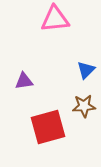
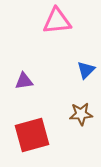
pink triangle: moved 2 px right, 2 px down
brown star: moved 3 px left, 8 px down
red square: moved 16 px left, 8 px down
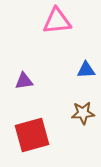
blue triangle: rotated 42 degrees clockwise
brown star: moved 2 px right, 1 px up
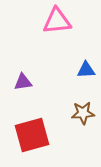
purple triangle: moved 1 px left, 1 px down
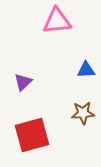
purple triangle: rotated 36 degrees counterclockwise
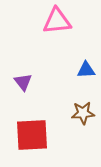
purple triangle: rotated 24 degrees counterclockwise
red square: rotated 12 degrees clockwise
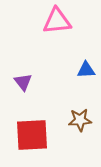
brown star: moved 3 px left, 7 px down
